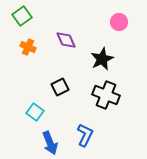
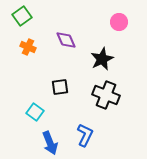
black square: rotated 18 degrees clockwise
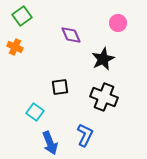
pink circle: moved 1 px left, 1 px down
purple diamond: moved 5 px right, 5 px up
orange cross: moved 13 px left
black star: moved 1 px right
black cross: moved 2 px left, 2 px down
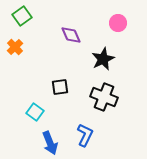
orange cross: rotated 21 degrees clockwise
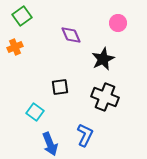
orange cross: rotated 21 degrees clockwise
black cross: moved 1 px right
blue arrow: moved 1 px down
